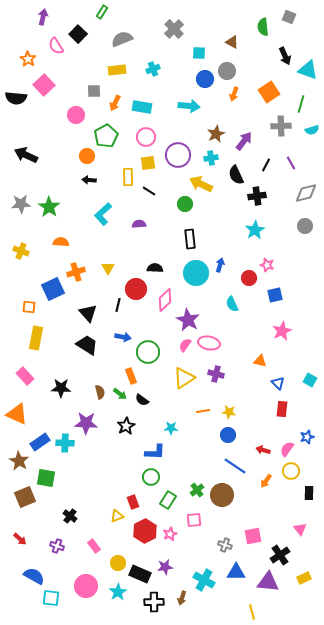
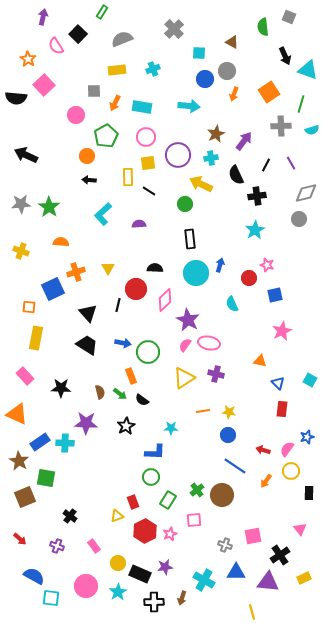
gray circle at (305, 226): moved 6 px left, 7 px up
blue arrow at (123, 337): moved 6 px down
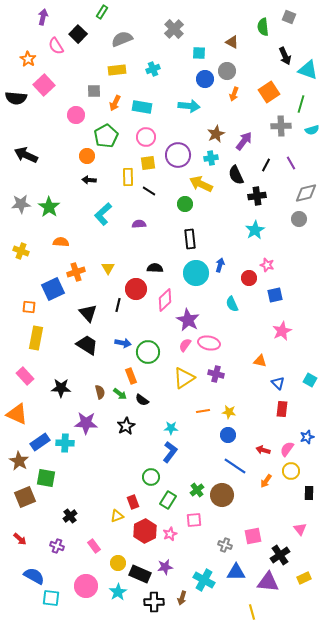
blue L-shape at (155, 452): moved 15 px right; rotated 55 degrees counterclockwise
black cross at (70, 516): rotated 16 degrees clockwise
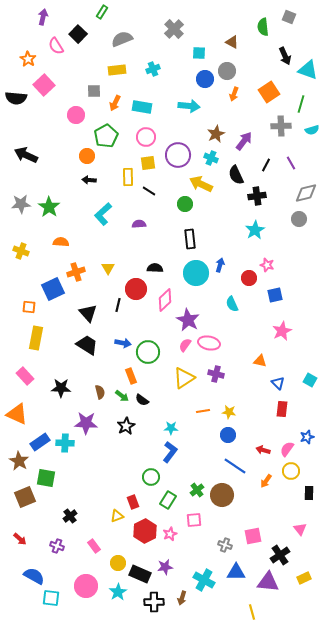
cyan cross at (211, 158): rotated 32 degrees clockwise
green arrow at (120, 394): moved 2 px right, 2 px down
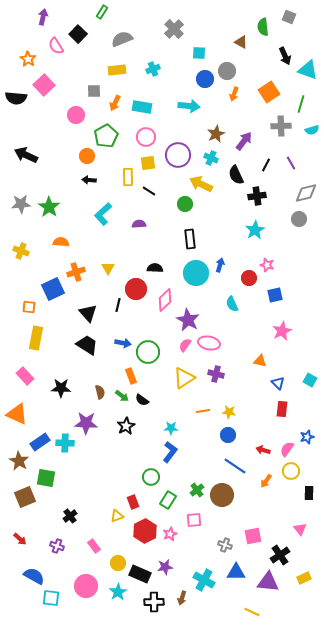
brown triangle at (232, 42): moved 9 px right
yellow line at (252, 612): rotated 49 degrees counterclockwise
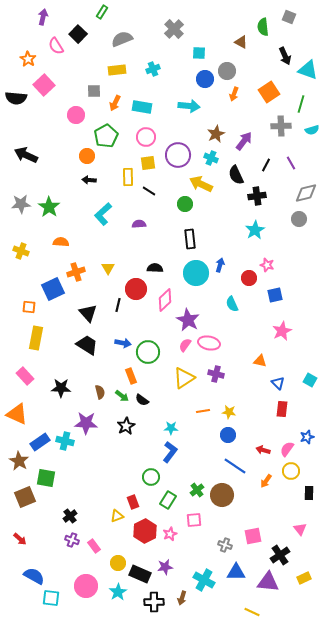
cyan cross at (65, 443): moved 2 px up; rotated 12 degrees clockwise
purple cross at (57, 546): moved 15 px right, 6 px up
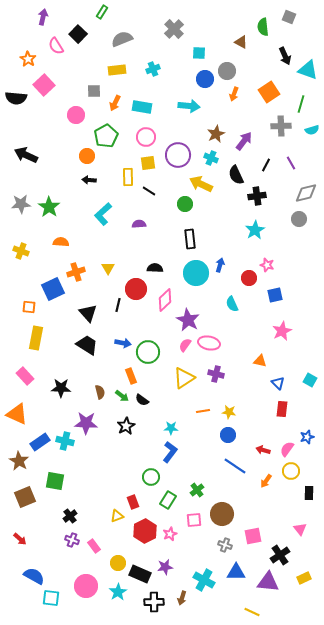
green square at (46, 478): moved 9 px right, 3 px down
brown circle at (222, 495): moved 19 px down
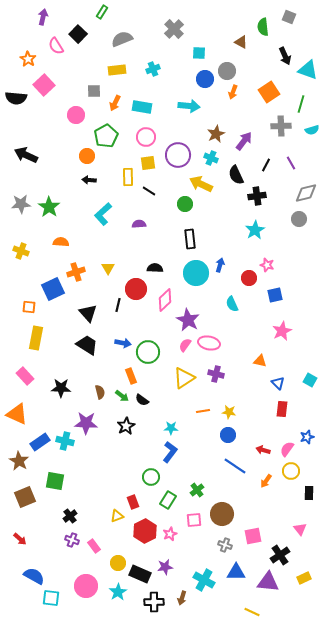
orange arrow at (234, 94): moved 1 px left, 2 px up
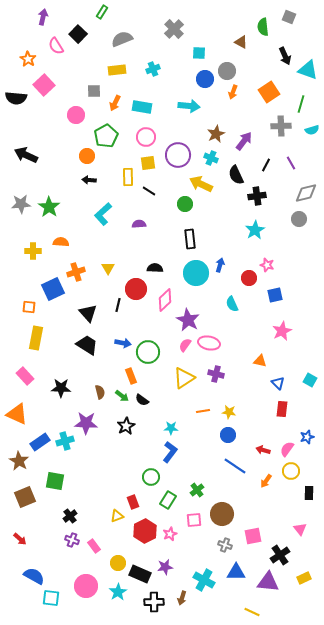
yellow cross at (21, 251): moved 12 px right; rotated 21 degrees counterclockwise
cyan cross at (65, 441): rotated 30 degrees counterclockwise
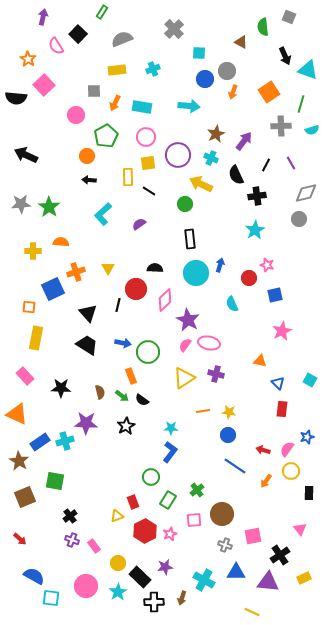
purple semicircle at (139, 224): rotated 32 degrees counterclockwise
black rectangle at (140, 574): moved 3 px down; rotated 20 degrees clockwise
